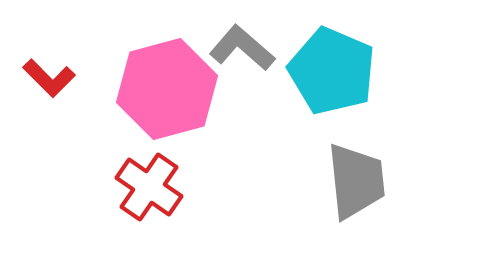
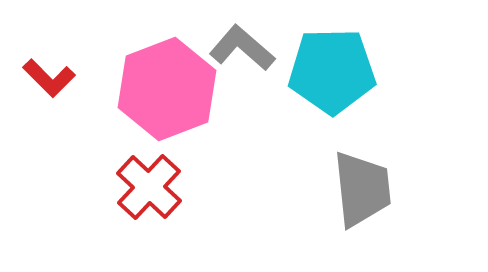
cyan pentagon: rotated 24 degrees counterclockwise
pink hexagon: rotated 6 degrees counterclockwise
gray trapezoid: moved 6 px right, 8 px down
red cross: rotated 8 degrees clockwise
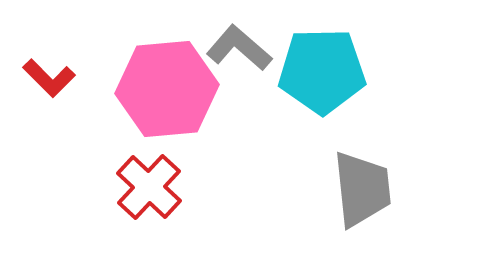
gray L-shape: moved 3 px left
cyan pentagon: moved 10 px left
pink hexagon: rotated 16 degrees clockwise
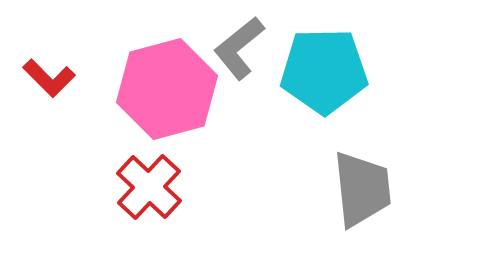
gray L-shape: rotated 80 degrees counterclockwise
cyan pentagon: moved 2 px right
pink hexagon: rotated 10 degrees counterclockwise
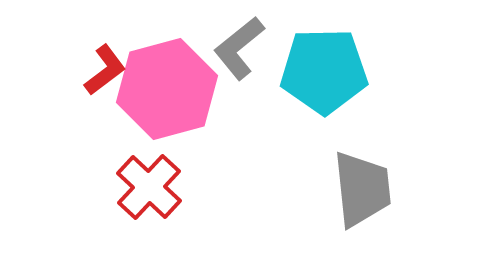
red L-shape: moved 56 px right, 8 px up; rotated 82 degrees counterclockwise
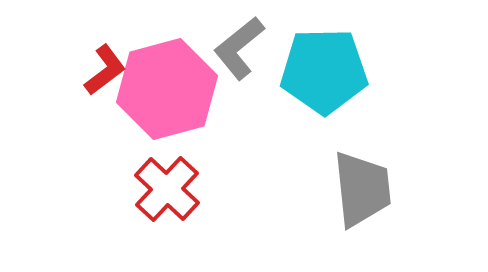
red cross: moved 18 px right, 2 px down
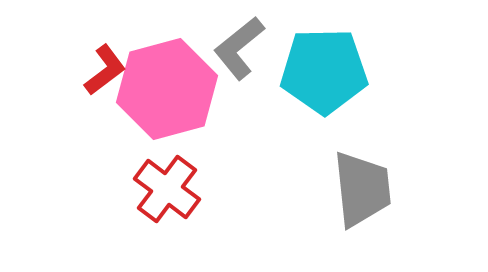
red cross: rotated 6 degrees counterclockwise
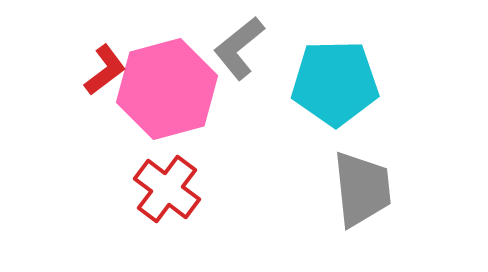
cyan pentagon: moved 11 px right, 12 px down
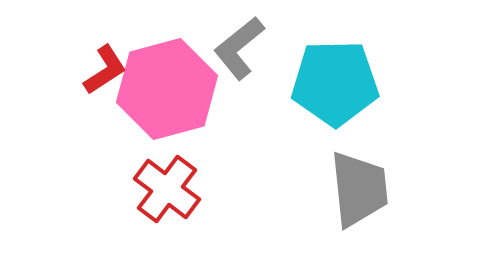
red L-shape: rotated 4 degrees clockwise
gray trapezoid: moved 3 px left
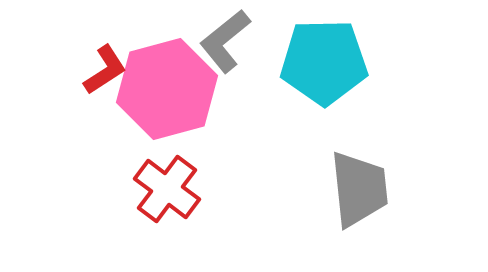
gray L-shape: moved 14 px left, 7 px up
cyan pentagon: moved 11 px left, 21 px up
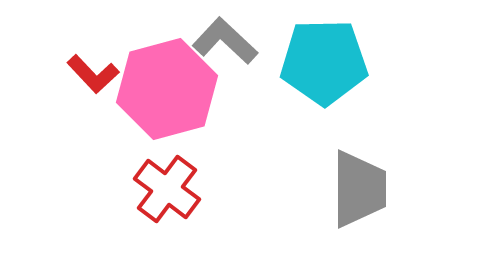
gray L-shape: rotated 82 degrees clockwise
red L-shape: moved 12 px left, 4 px down; rotated 80 degrees clockwise
gray trapezoid: rotated 6 degrees clockwise
